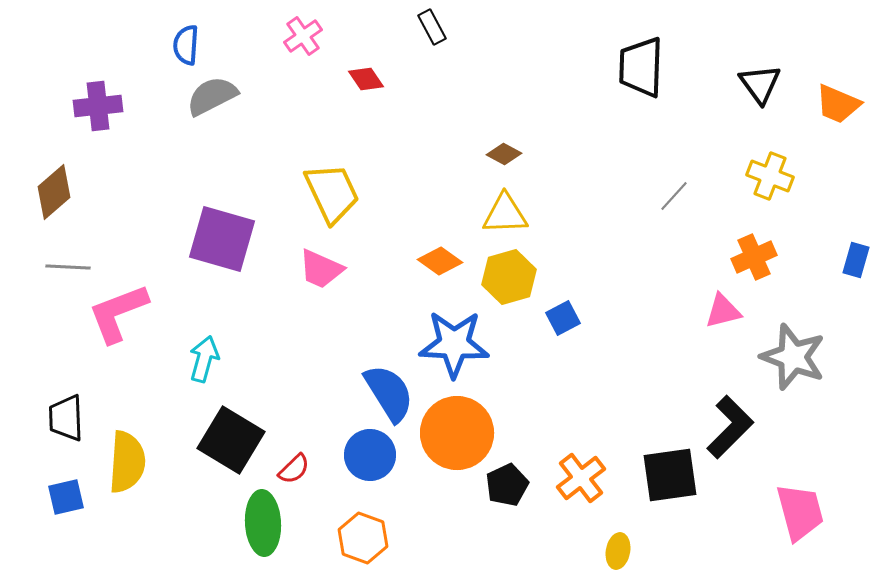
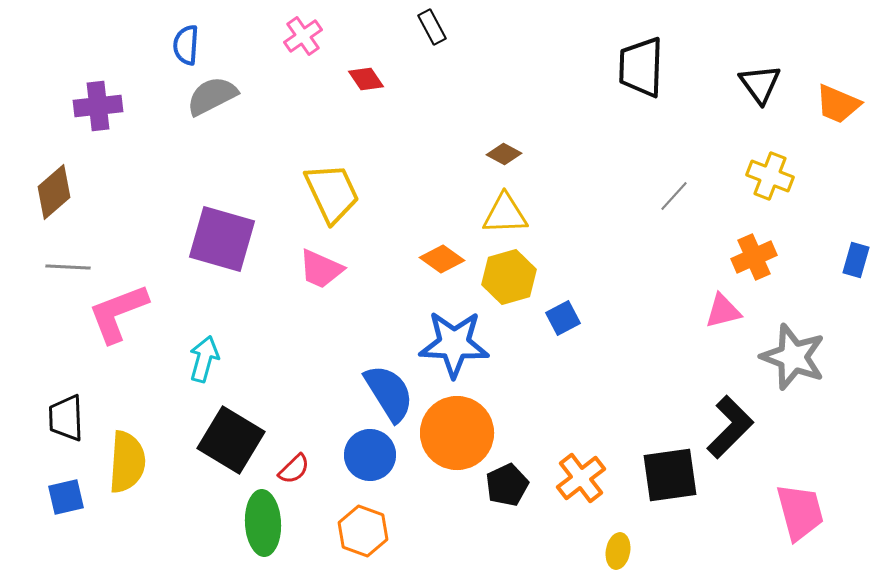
orange diamond at (440, 261): moved 2 px right, 2 px up
orange hexagon at (363, 538): moved 7 px up
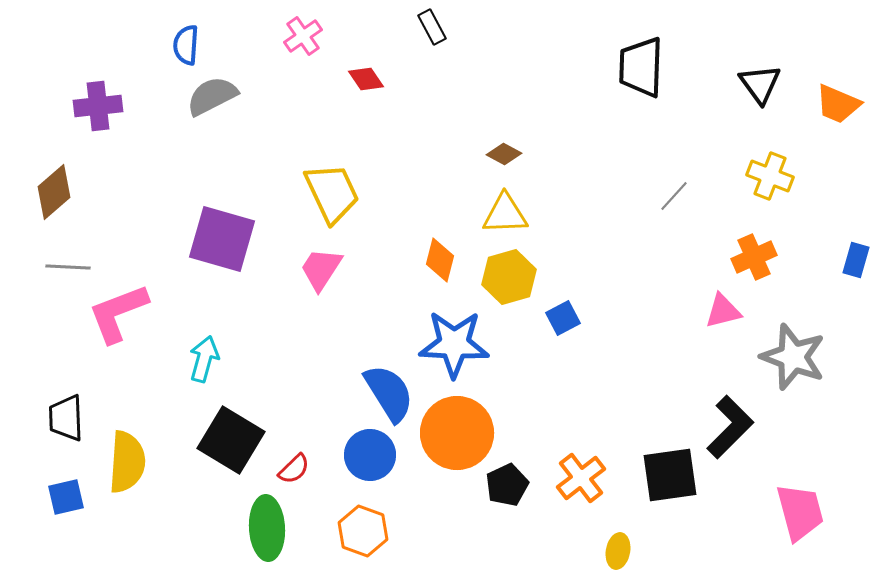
orange diamond at (442, 259): moved 2 px left, 1 px down; rotated 69 degrees clockwise
pink trapezoid at (321, 269): rotated 99 degrees clockwise
green ellipse at (263, 523): moved 4 px right, 5 px down
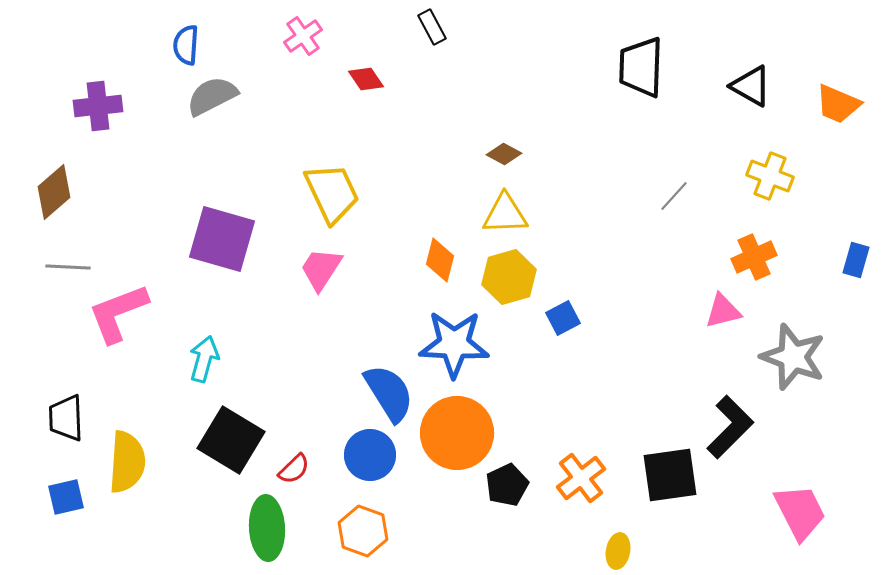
black triangle at (760, 84): moved 9 px left, 2 px down; rotated 24 degrees counterclockwise
pink trapezoid at (800, 512): rotated 12 degrees counterclockwise
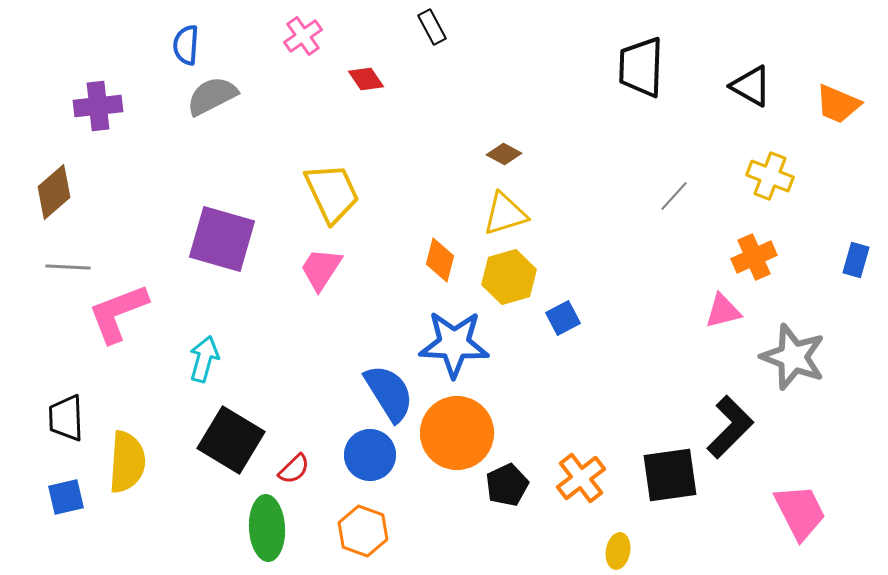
yellow triangle at (505, 214): rotated 15 degrees counterclockwise
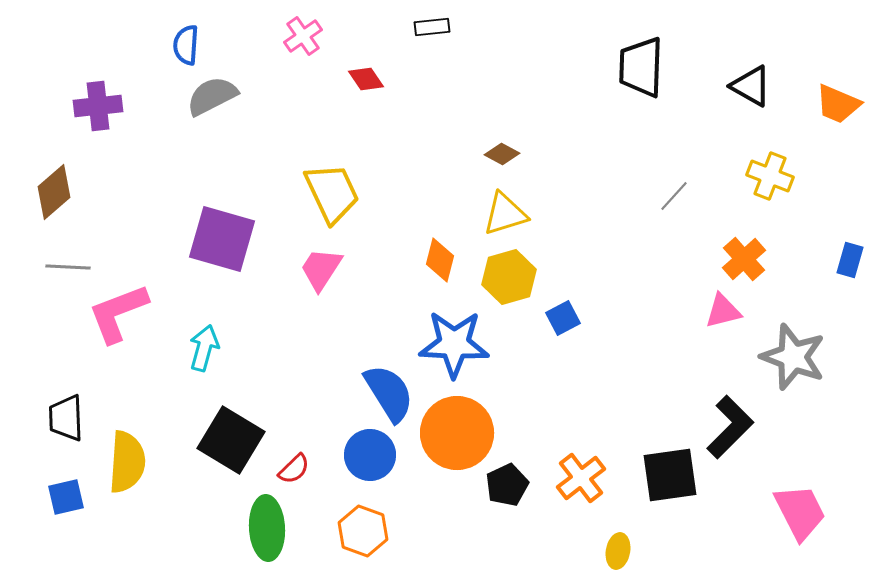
black rectangle at (432, 27): rotated 68 degrees counterclockwise
brown diamond at (504, 154): moved 2 px left
orange cross at (754, 257): moved 10 px left, 2 px down; rotated 18 degrees counterclockwise
blue rectangle at (856, 260): moved 6 px left
cyan arrow at (204, 359): moved 11 px up
